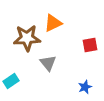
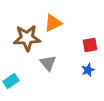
blue star: moved 3 px right, 17 px up
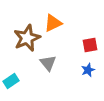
brown star: rotated 20 degrees counterclockwise
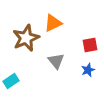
brown star: moved 1 px left
gray triangle: moved 8 px right, 2 px up
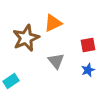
red square: moved 2 px left
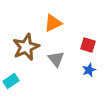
brown star: moved 9 px down
red square: rotated 28 degrees clockwise
gray triangle: moved 2 px up
blue star: moved 1 px right
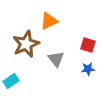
orange triangle: moved 4 px left, 2 px up
brown star: moved 3 px up
blue star: moved 1 px left, 1 px up; rotated 16 degrees clockwise
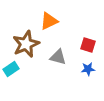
gray triangle: moved 2 px right, 2 px up; rotated 36 degrees counterclockwise
cyan rectangle: moved 12 px up
